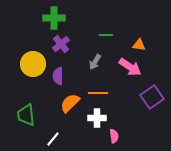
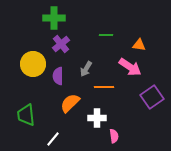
gray arrow: moved 9 px left, 7 px down
orange line: moved 6 px right, 6 px up
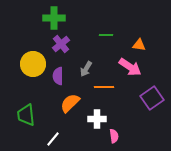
purple square: moved 1 px down
white cross: moved 1 px down
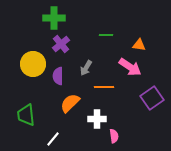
gray arrow: moved 1 px up
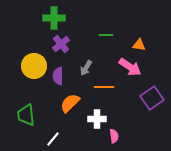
yellow circle: moved 1 px right, 2 px down
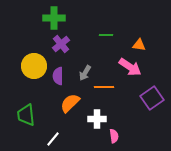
gray arrow: moved 1 px left, 5 px down
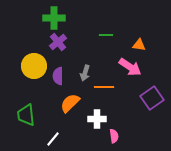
purple cross: moved 3 px left, 2 px up
gray arrow: rotated 14 degrees counterclockwise
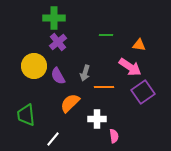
purple semicircle: rotated 30 degrees counterclockwise
purple square: moved 9 px left, 6 px up
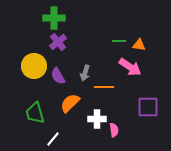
green line: moved 13 px right, 6 px down
purple square: moved 5 px right, 15 px down; rotated 35 degrees clockwise
green trapezoid: moved 9 px right, 2 px up; rotated 10 degrees counterclockwise
pink semicircle: moved 6 px up
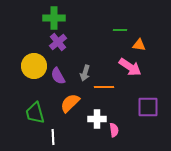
green line: moved 1 px right, 11 px up
white line: moved 2 px up; rotated 42 degrees counterclockwise
